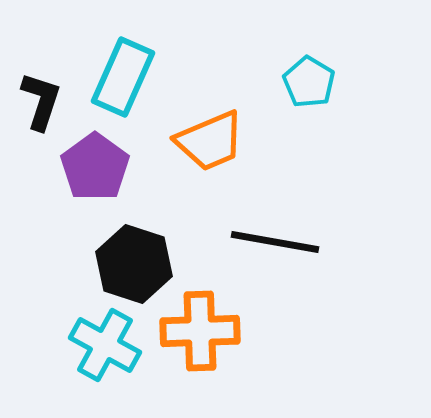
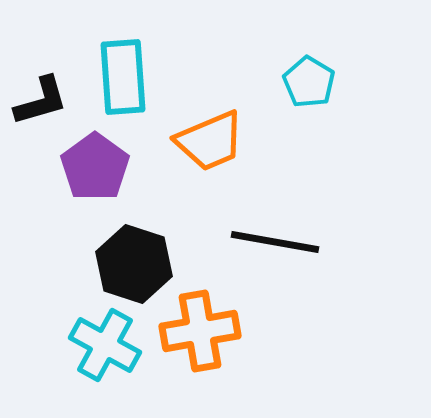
cyan rectangle: rotated 28 degrees counterclockwise
black L-shape: rotated 56 degrees clockwise
orange cross: rotated 8 degrees counterclockwise
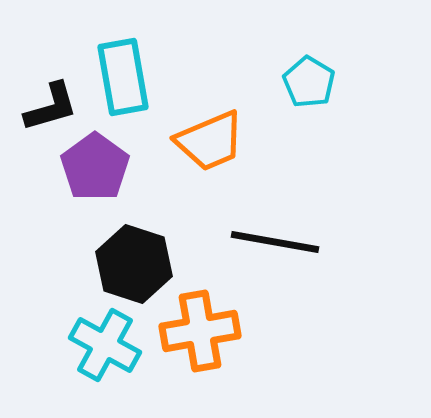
cyan rectangle: rotated 6 degrees counterclockwise
black L-shape: moved 10 px right, 6 px down
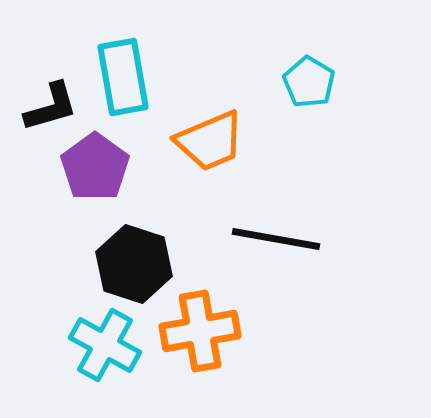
black line: moved 1 px right, 3 px up
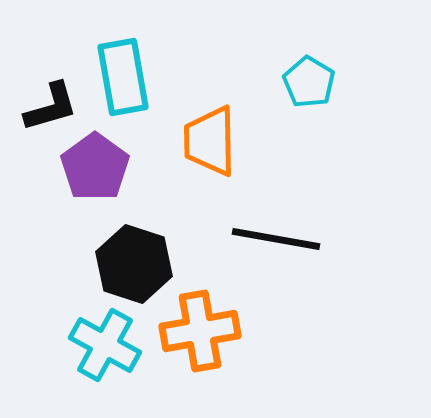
orange trapezoid: rotated 112 degrees clockwise
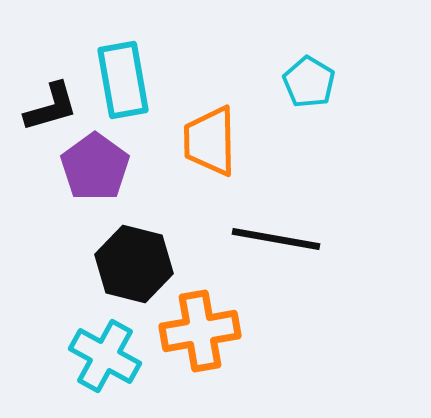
cyan rectangle: moved 3 px down
black hexagon: rotated 4 degrees counterclockwise
cyan cross: moved 11 px down
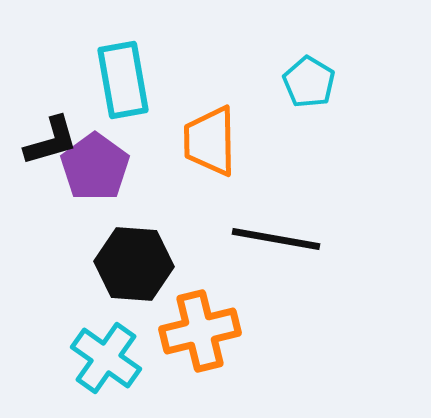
black L-shape: moved 34 px down
black hexagon: rotated 10 degrees counterclockwise
orange cross: rotated 4 degrees counterclockwise
cyan cross: moved 1 px right, 2 px down; rotated 6 degrees clockwise
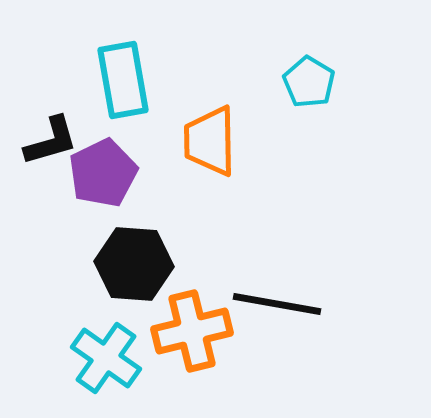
purple pentagon: moved 8 px right, 6 px down; rotated 10 degrees clockwise
black line: moved 1 px right, 65 px down
orange cross: moved 8 px left
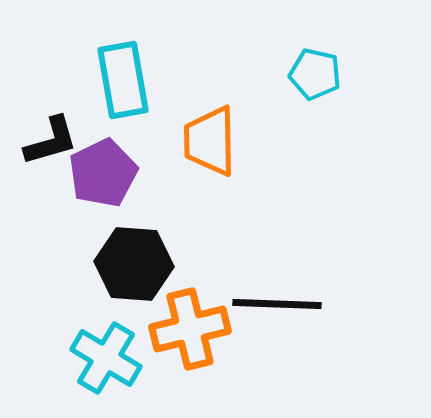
cyan pentagon: moved 6 px right, 8 px up; rotated 18 degrees counterclockwise
black line: rotated 8 degrees counterclockwise
orange cross: moved 2 px left, 2 px up
cyan cross: rotated 4 degrees counterclockwise
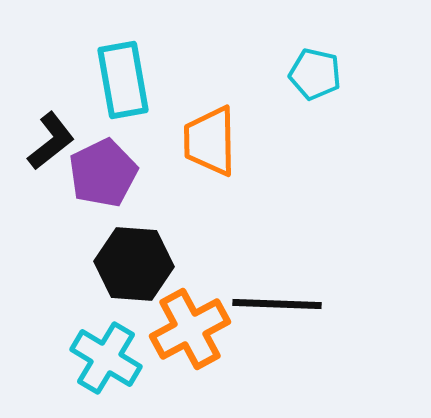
black L-shape: rotated 22 degrees counterclockwise
orange cross: rotated 14 degrees counterclockwise
